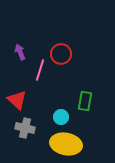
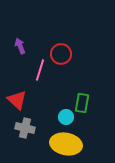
purple arrow: moved 6 px up
green rectangle: moved 3 px left, 2 px down
cyan circle: moved 5 px right
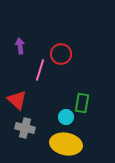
purple arrow: rotated 14 degrees clockwise
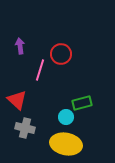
green rectangle: rotated 66 degrees clockwise
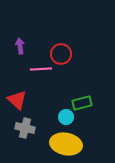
pink line: moved 1 px right, 1 px up; rotated 70 degrees clockwise
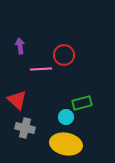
red circle: moved 3 px right, 1 px down
